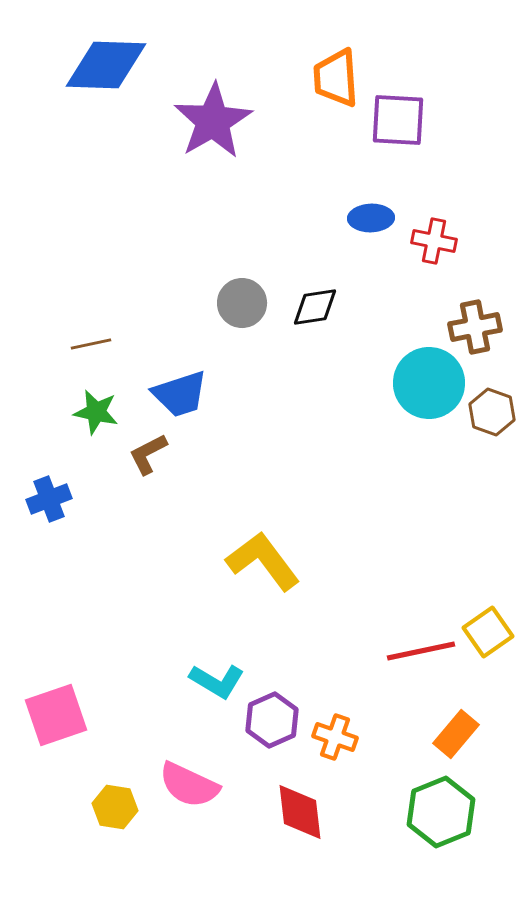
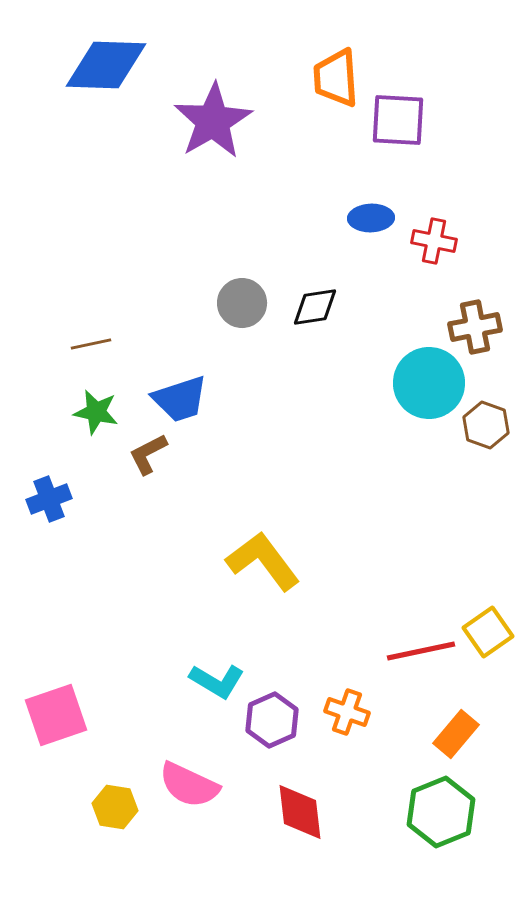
blue trapezoid: moved 5 px down
brown hexagon: moved 6 px left, 13 px down
orange cross: moved 12 px right, 25 px up
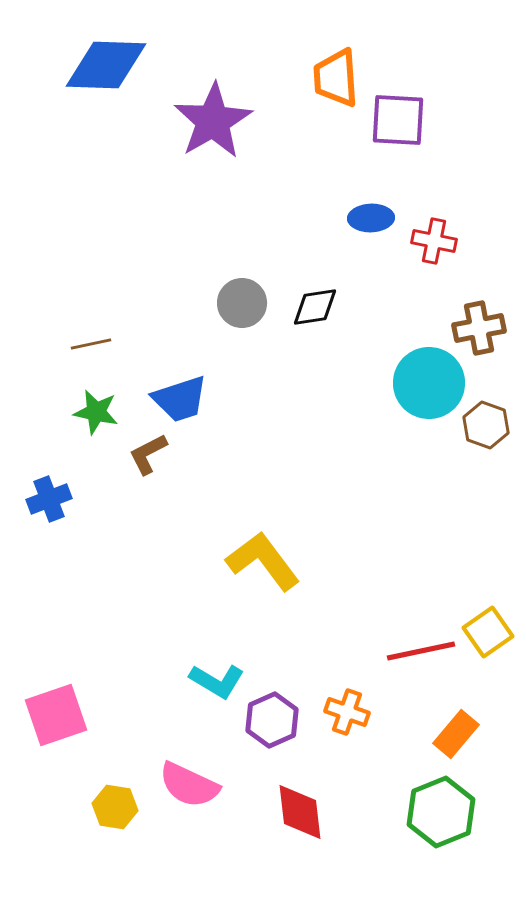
brown cross: moved 4 px right, 1 px down
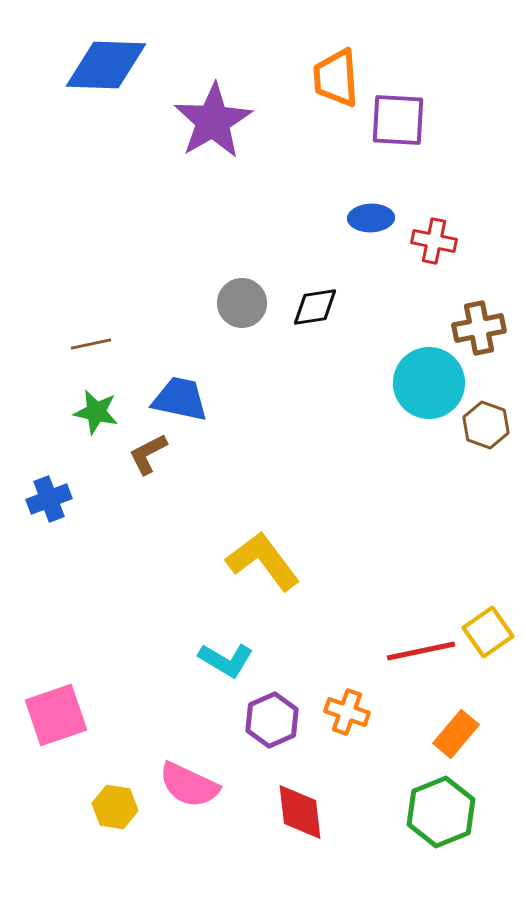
blue trapezoid: rotated 150 degrees counterclockwise
cyan L-shape: moved 9 px right, 21 px up
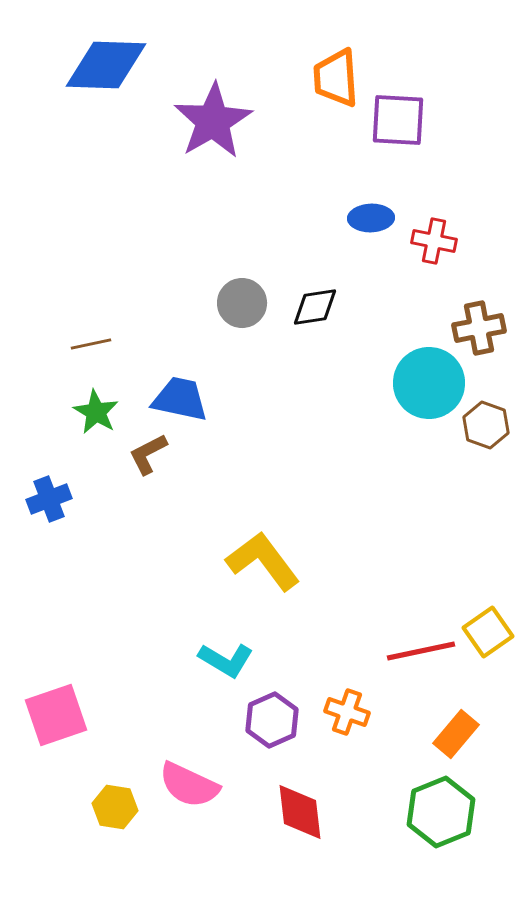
green star: rotated 18 degrees clockwise
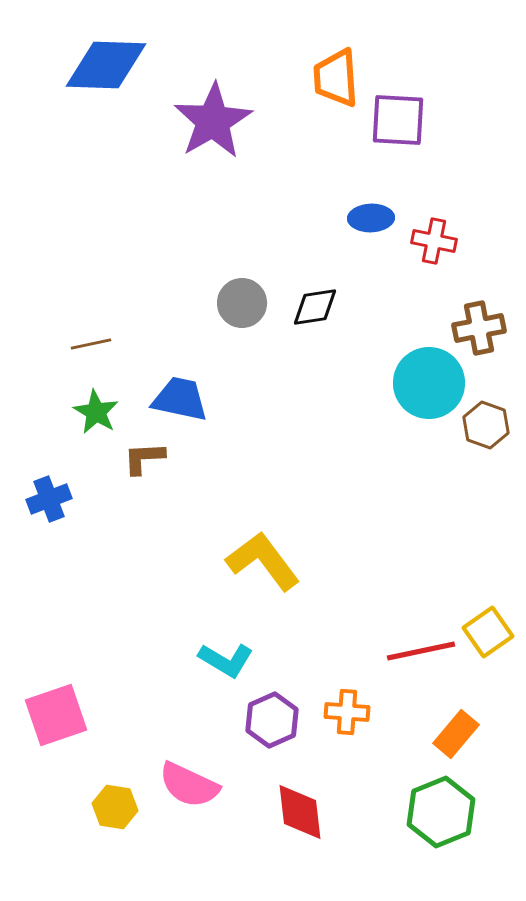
brown L-shape: moved 4 px left, 4 px down; rotated 24 degrees clockwise
orange cross: rotated 15 degrees counterclockwise
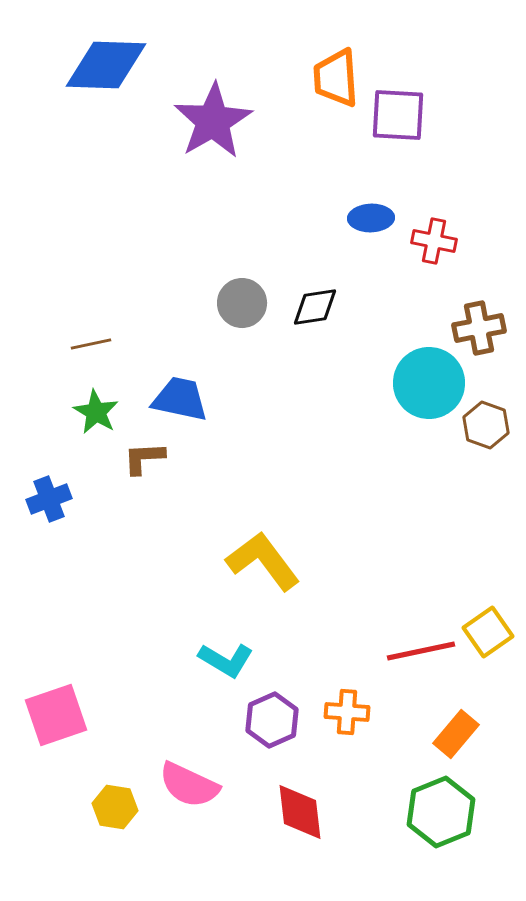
purple square: moved 5 px up
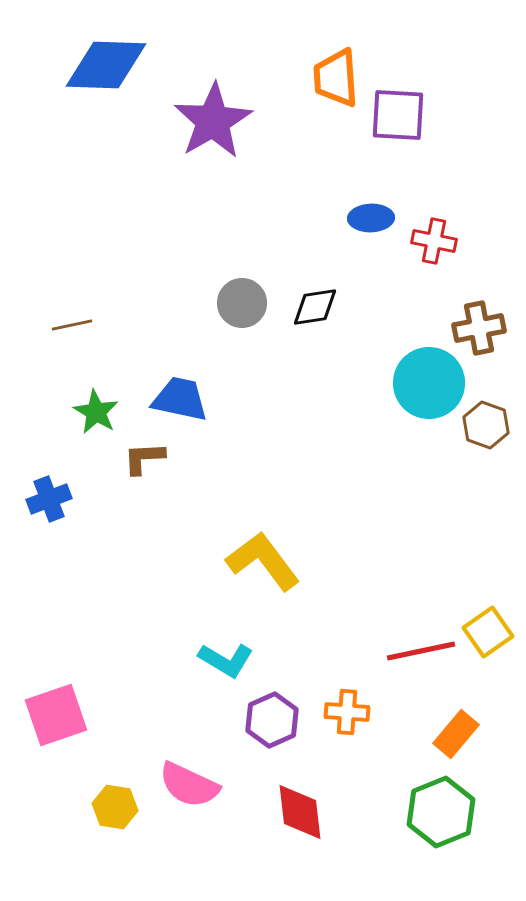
brown line: moved 19 px left, 19 px up
